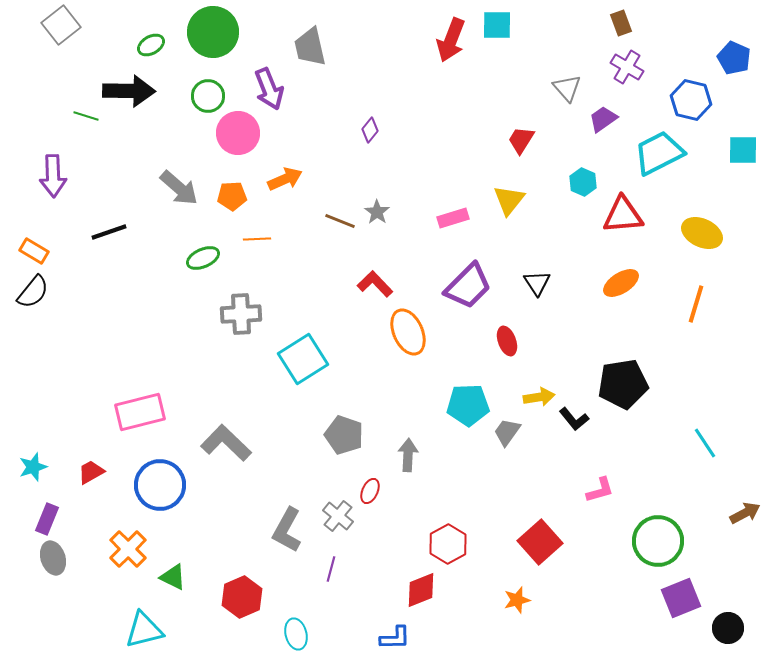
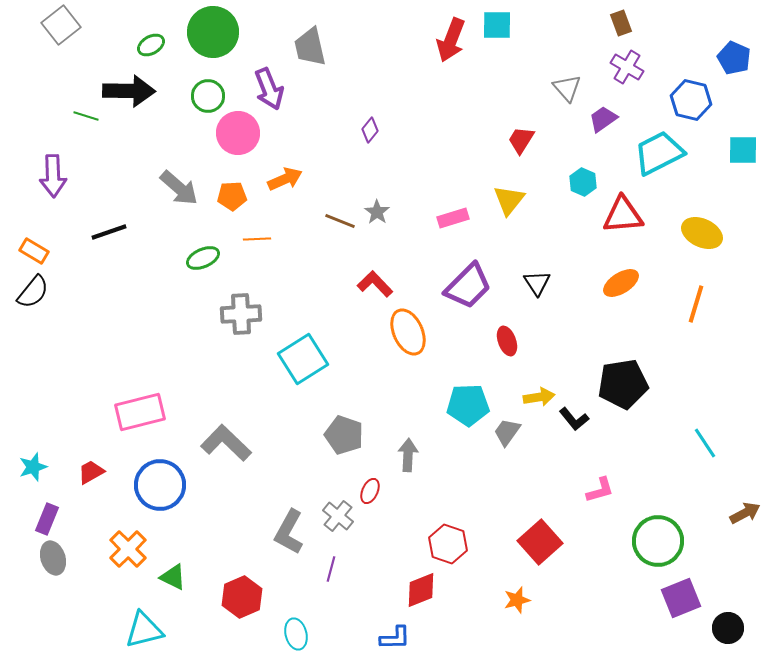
gray L-shape at (287, 530): moved 2 px right, 2 px down
red hexagon at (448, 544): rotated 12 degrees counterclockwise
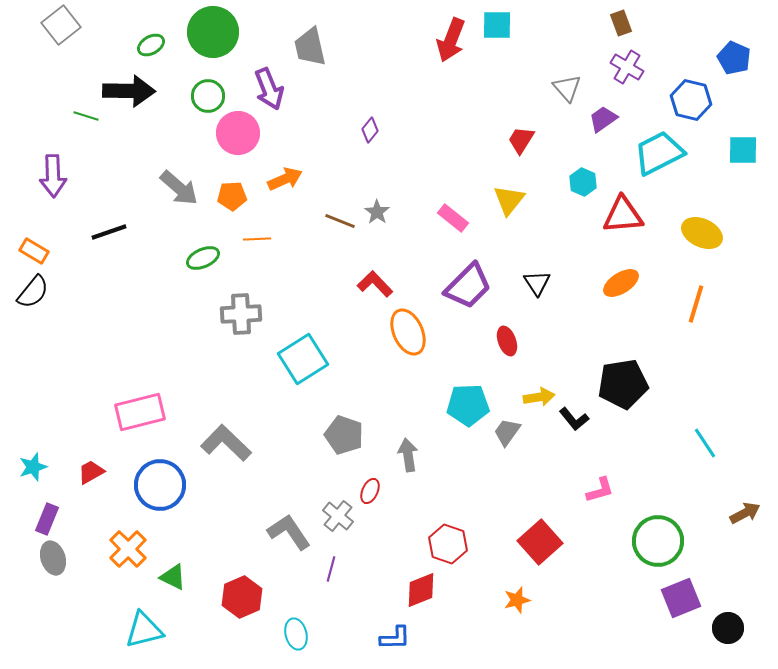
pink rectangle at (453, 218): rotated 56 degrees clockwise
gray arrow at (408, 455): rotated 12 degrees counterclockwise
gray L-shape at (289, 532): rotated 117 degrees clockwise
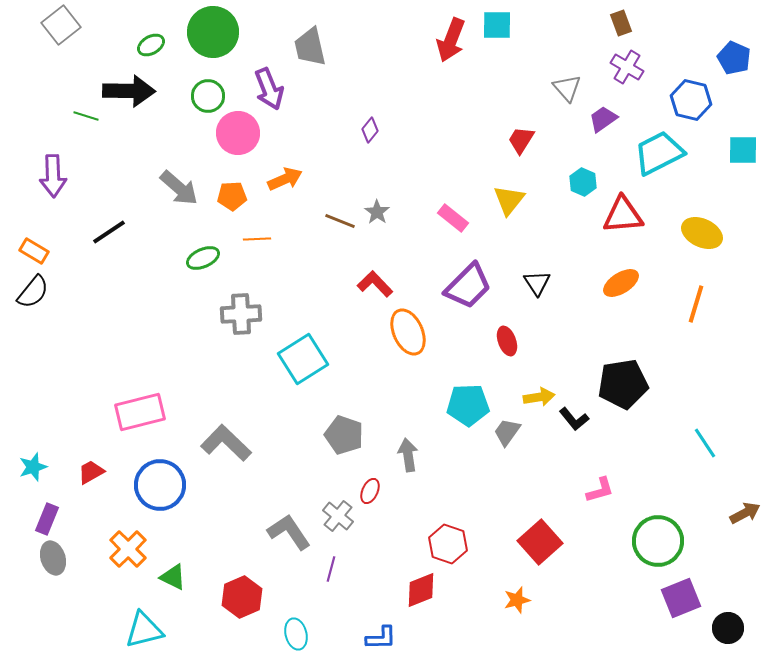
black line at (109, 232): rotated 15 degrees counterclockwise
blue L-shape at (395, 638): moved 14 px left
